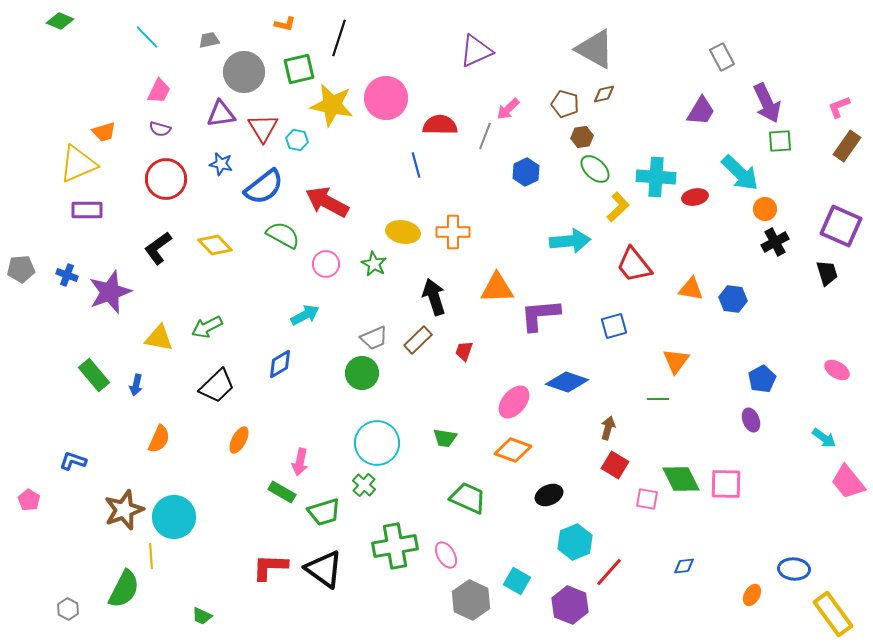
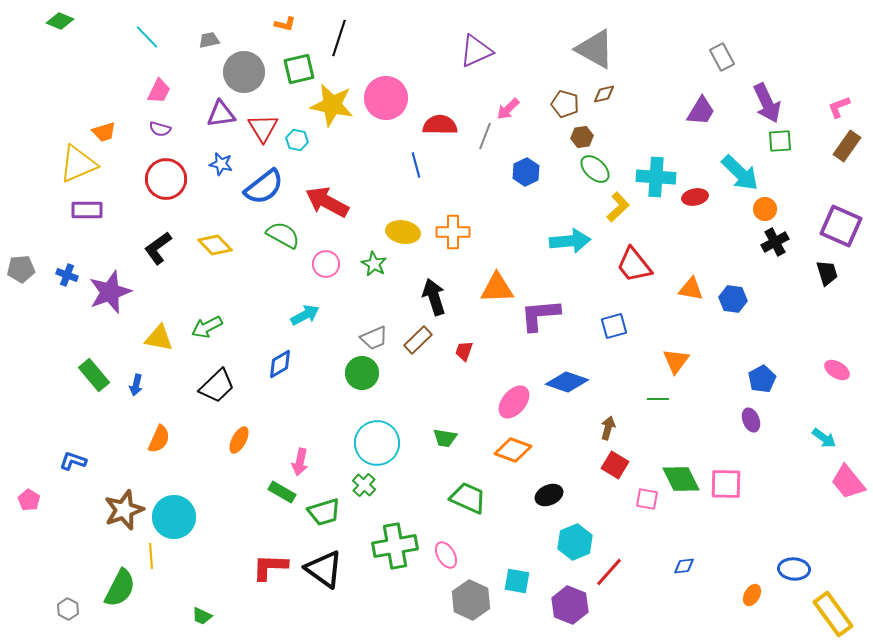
cyan square at (517, 581): rotated 20 degrees counterclockwise
green semicircle at (124, 589): moved 4 px left, 1 px up
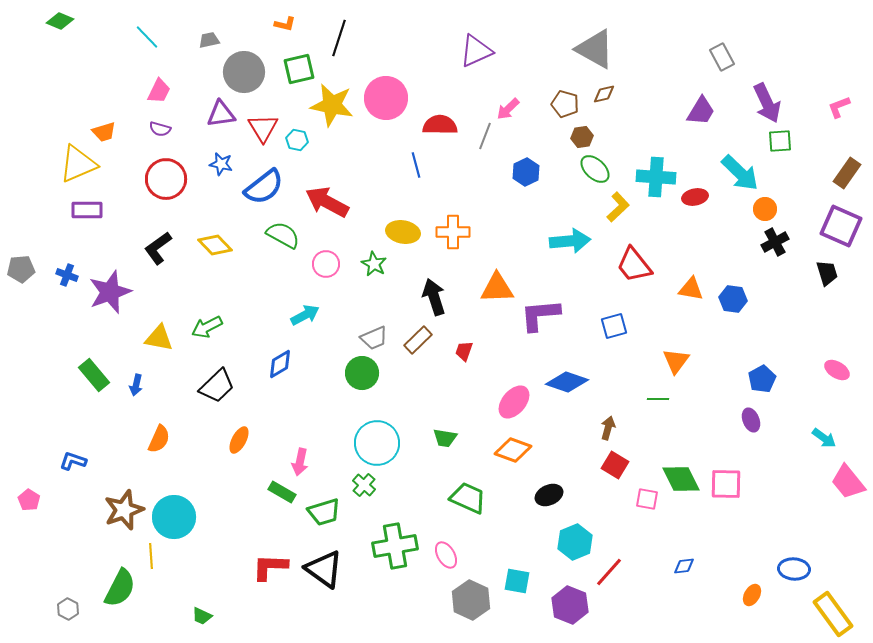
brown rectangle at (847, 146): moved 27 px down
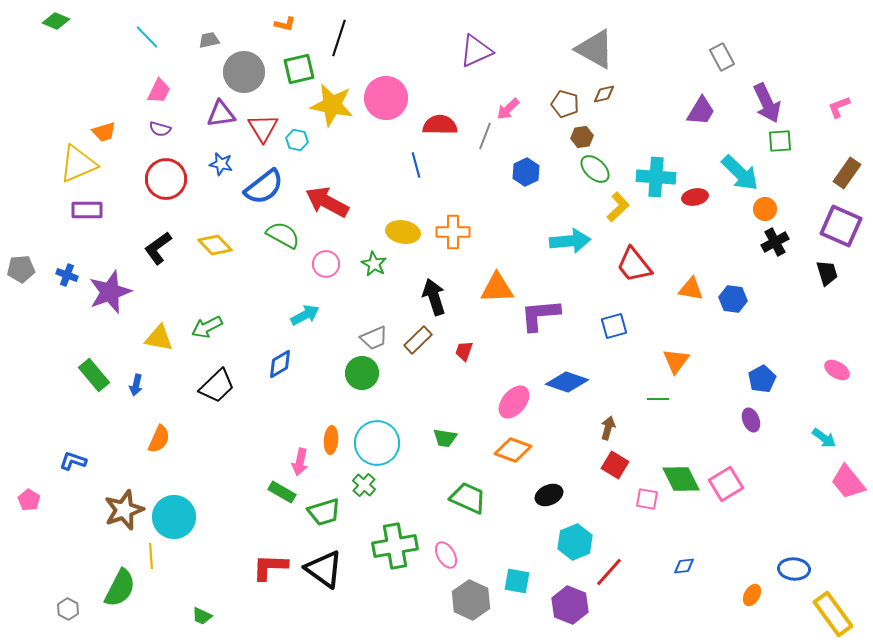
green diamond at (60, 21): moved 4 px left
orange ellipse at (239, 440): moved 92 px right; rotated 24 degrees counterclockwise
pink square at (726, 484): rotated 32 degrees counterclockwise
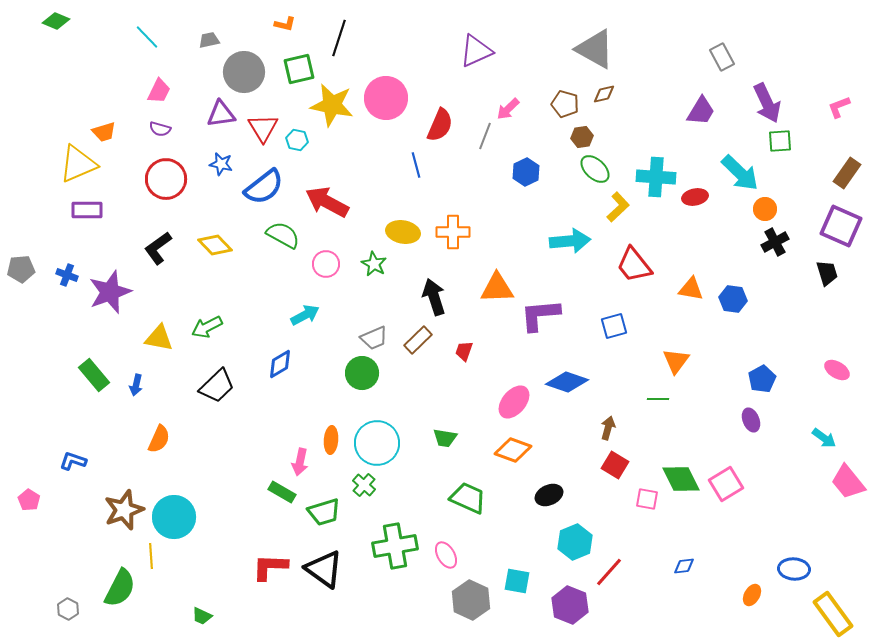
red semicircle at (440, 125): rotated 112 degrees clockwise
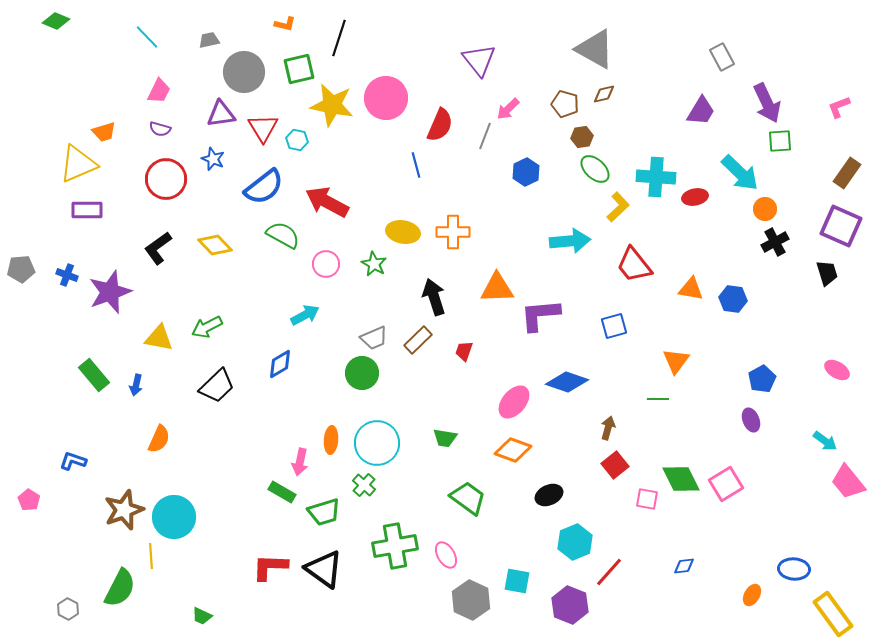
purple triangle at (476, 51): moved 3 px right, 9 px down; rotated 45 degrees counterclockwise
blue star at (221, 164): moved 8 px left, 5 px up; rotated 10 degrees clockwise
cyan arrow at (824, 438): moved 1 px right, 3 px down
red square at (615, 465): rotated 20 degrees clockwise
green trapezoid at (468, 498): rotated 12 degrees clockwise
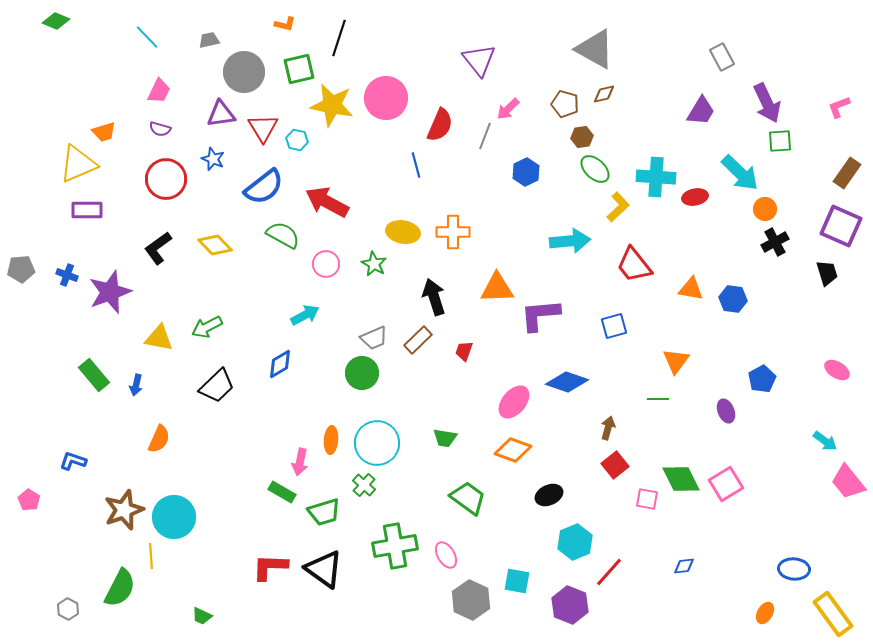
purple ellipse at (751, 420): moved 25 px left, 9 px up
orange ellipse at (752, 595): moved 13 px right, 18 px down
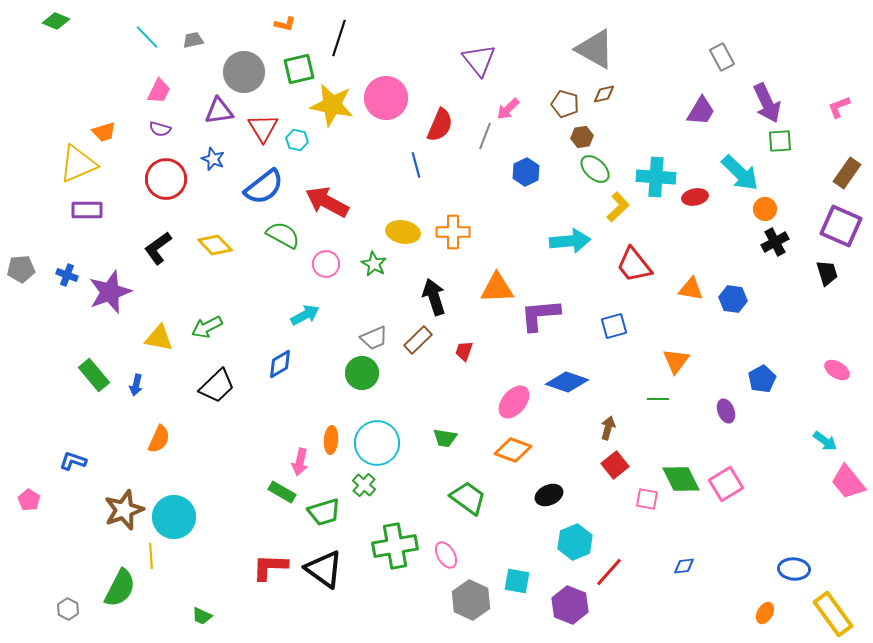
gray trapezoid at (209, 40): moved 16 px left
purple triangle at (221, 114): moved 2 px left, 3 px up
